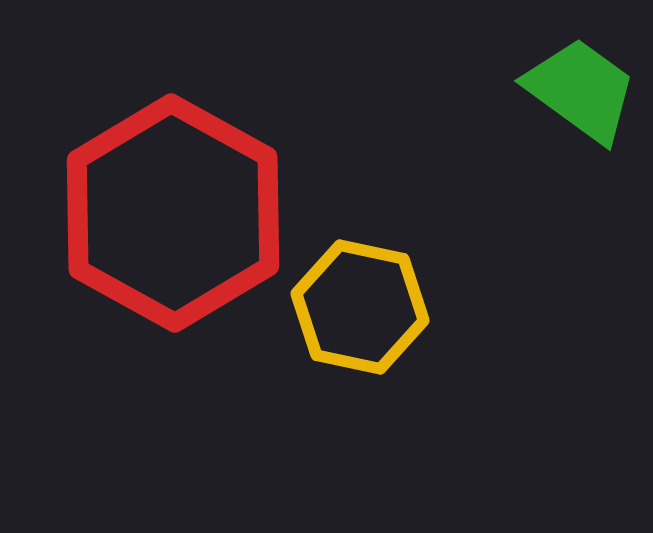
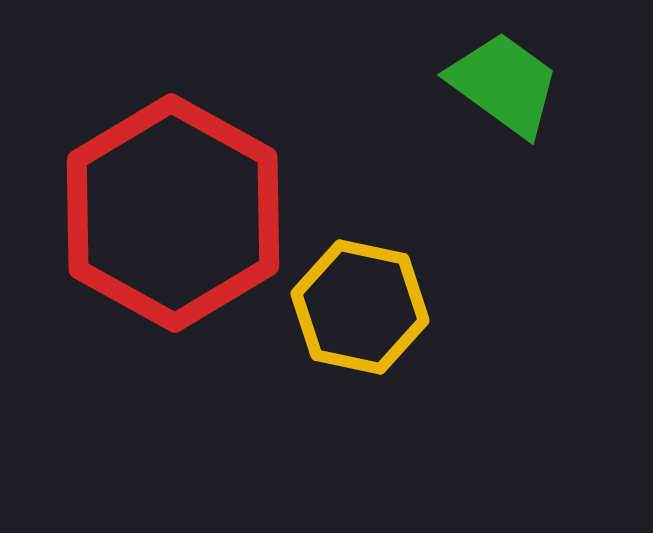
green trapezoid: moved 77 px left, 6 px up
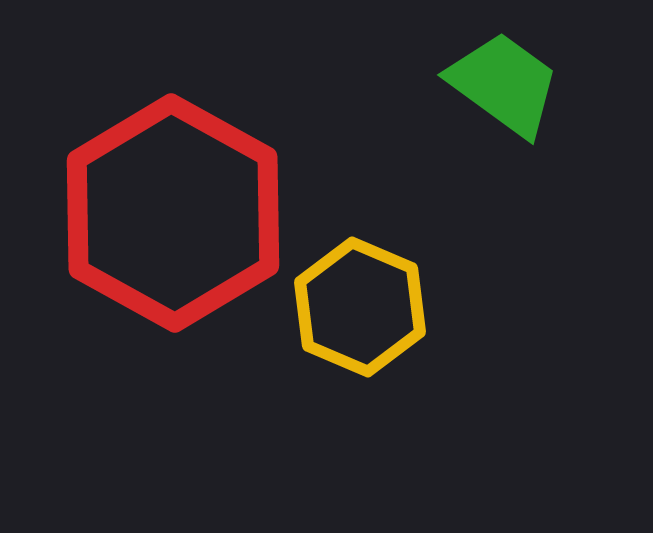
yellow hexagon: rotated 11 degrees clockwise
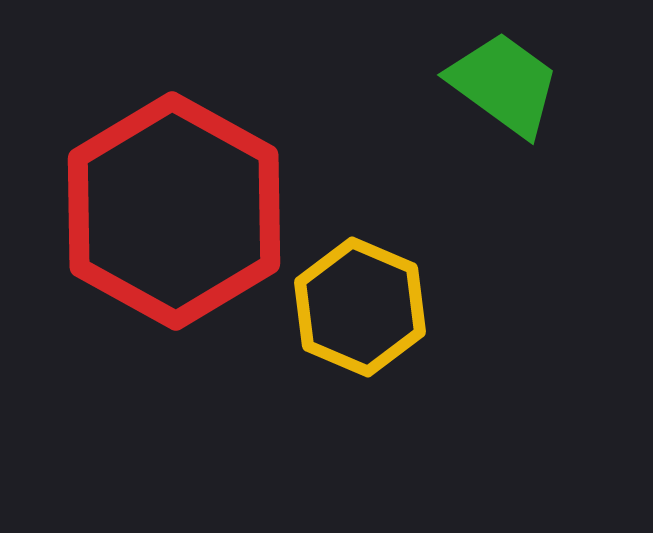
red hexagon: moved 1 px right, 2 px up
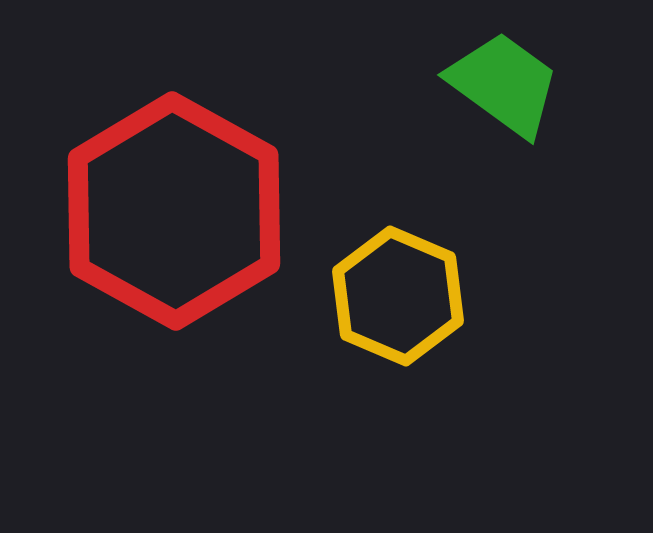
yellow hexagon: moved 38 px right, 11 px up
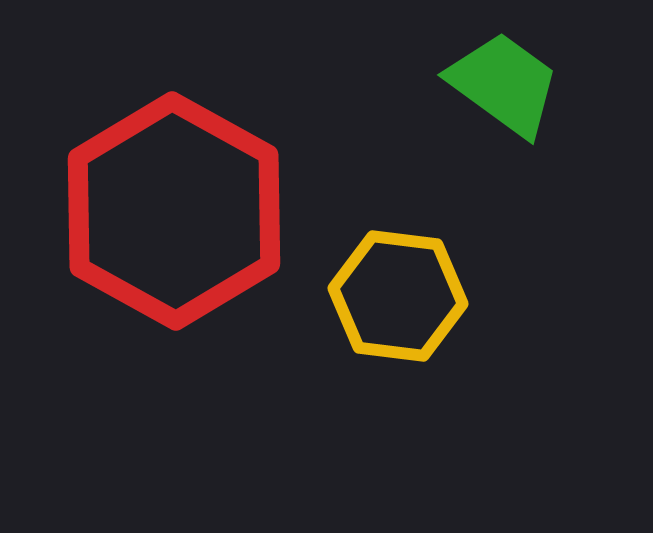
yellow hexagon: rotated 16 degrees counterclockwise
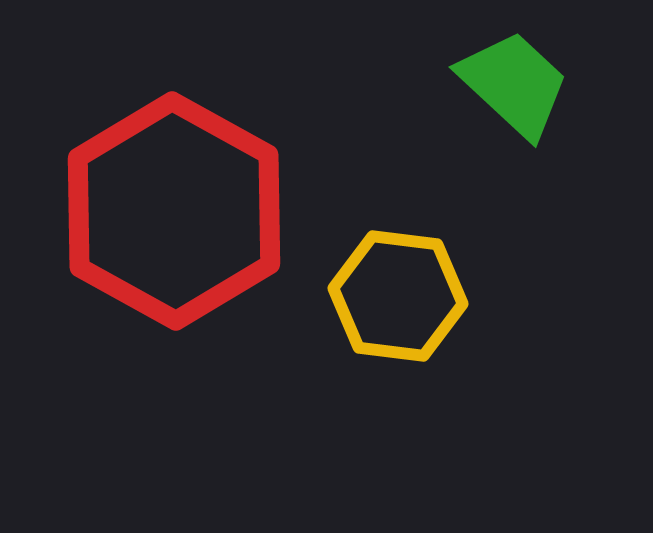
green trapezoid: moved 10 px right; rotated 7 degrees clockwise
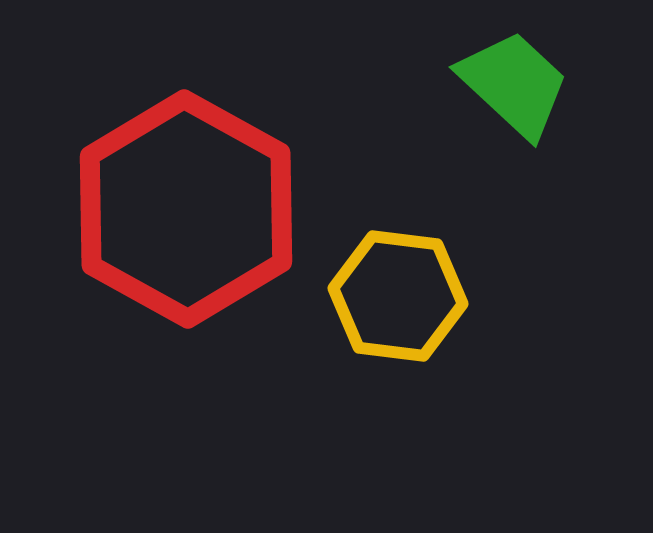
red hexagon: moved 12 px right, 2 px up
